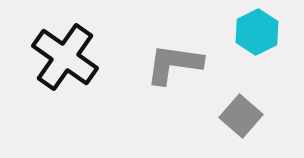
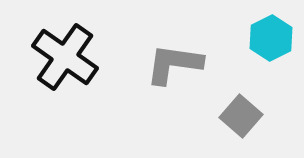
cyan hexagon: moved 14 px right, 6 px down
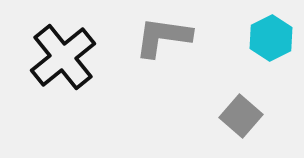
black cross: moved 2 px left; rotated 16 degrees clockwise
gray L-shape: moved 11 px left, 27 px up
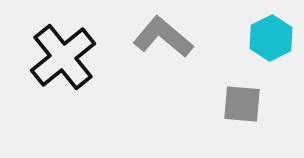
gray L-shape: rotated 32 degrees clockwise
gray square: moved 1 px right, 12 px up; rotated 36 degrees counterclockwise
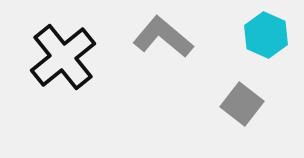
cyan hexagon: moved 5 px left, 3 px up; rotated 9 degrees counterclockwise
gray square: rotated 33 degrees clockwise
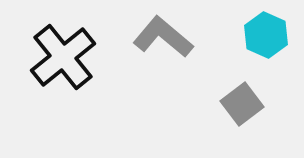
gray square: rotated 15 degrees clockwise
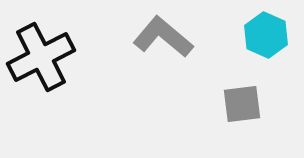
black cross: moved 22 px left; rotated 12 degrees clockwise
gray square: rotated 30 degrees clockwise
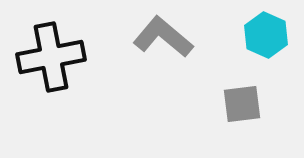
black cross: moved 10 px right; rotated 16 degrees clockwise
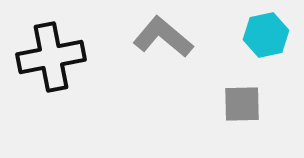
cyan hexagon: rotated 24 degrees clockwise
gray square: rotated 6 degrees clockwise
